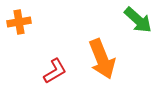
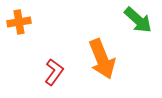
red L-shape: moved 1 px left, 1 px down; rotated 24 degrees counterclockwise
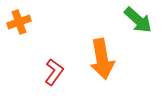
orange cross: rotated 10 degrees counterclockwise
orange arrow: rotated 12 degrees clockwise
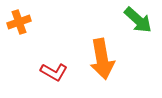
red L-shape: rotated 84 degrees clockwise
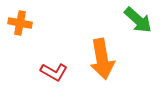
orange cross: moved 1 px right, 1 px down; rotated 30 degrees clockwise
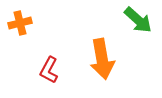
orange cross: rotated 25 degrees counterclockwise
red L-shape: moved 5 px left, 2 px up; rotated 88 degrees clockwise
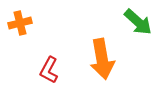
green arrow: moved 2 px down
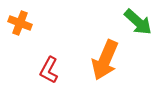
orange cross: rotated 35 degrees clockwise
orange arrow: moved 3 px right, 1 px down; rotated 33 degrees clockwise
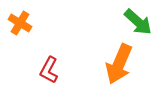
orange cross: rotated 10 degrees clockwise
orange arrow: moved 14 px right, 4 px down
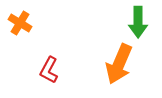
green arrow: rotated 48 degrees clockwise
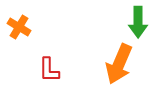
orange cross: moved 1 px left, 4 px down
red L-shape: rotated 28 degrees counterclockwise
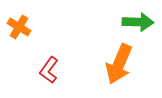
green arrow: rotated 88 degrees counterclockwise
red L-shape: rotated 36 degrees clockwise
